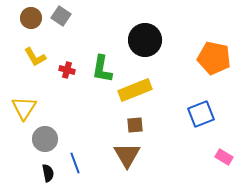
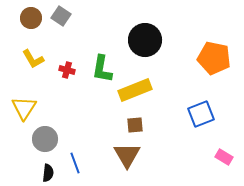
yellow L-shape: moved 2 px left, 2 px down
black semicircle: rotated 18 degrees clockwise
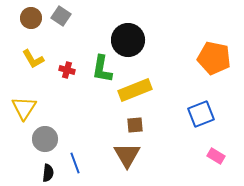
black circle: moved 17 px left
pink rectangle: moved 8 px left, 1 px up
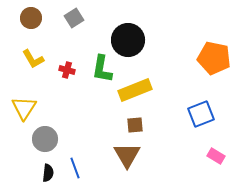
gray square: moved 13 px right, 2 px down; rotated 24 degrees clockwise
blue line: moved 5 px down
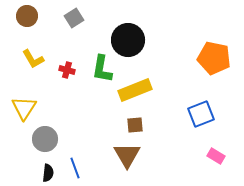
brown circle: moved 4 px left, 2 px up
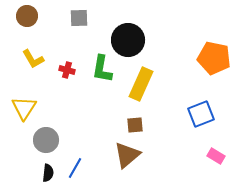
gray square: moved 5 px right; rotated 30 degrees clockwise
yellow rectangle: moved 6 px right, 6 px up; rotated 44 degrees counterclockwise
gray circle: moved 1 px right, 1 px down
brown triangle: rotated 20 degrees clockwise
blue line: rotated 50 degrees clockwise
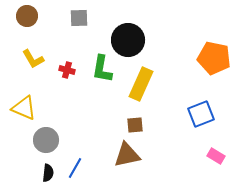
yellow triangle: rotated 40 degrees counterclockwise
brown triangle: rotated 28 degrees clockwise
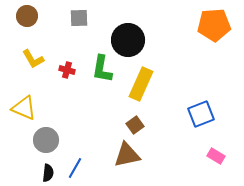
orange pentagon: moved 33 px up; rotated 16 degrees counterclockwise
brown square: rotated 30 degrees counterclockwise
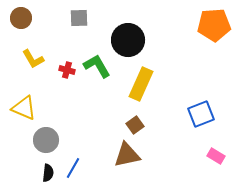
brown circle: moved 6 px left, 2 px down
green L-shape: moved 5 px left, 3 px up; rotated 140 degrees clockwise
blue line: moved 2 px left
